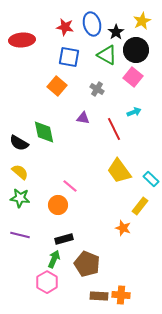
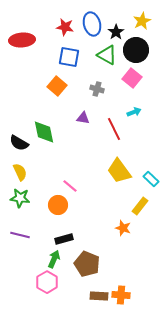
pink square: moved 1 px left, 1 px down
gray cross: rotated 16 degrees counterclockwise
yellow semicircle: rotated 24 degrees clockwise
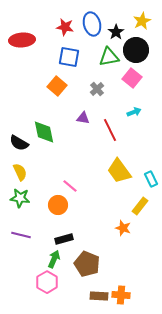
green triangle: moved 2 px right, 2 px down; rotated 40 degrees counterclockwise
gray cross: rotated 32 degrees clockwise
red line: moved 4 px left, 1 px down
cyan rectangle: rotated 21 degrees clockwise
purple line: moved 1 px right
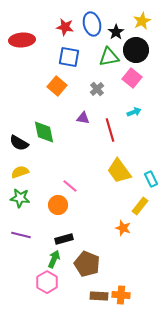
red line: rotated 10 degrees clockwise
yellow semicircle: rotated 84 degrees counterclockwise
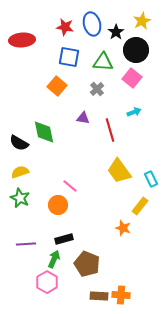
green triangle: moved 6 px left, 5 px down; rotated 15 degrees clockwise
green star: rotated 18 degrees clockwise
purple line: moved 5 px right, 9 px down; rotated 18 degrees counterclockwise
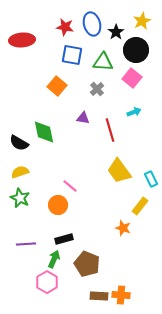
blue square: moved 3 px right, 2 px up
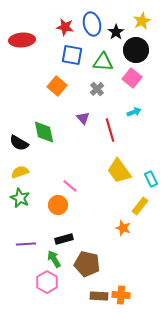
purple triangle: rotated 40 degrees clockwise
green arrow: rotated 54 degrees counterclockwise
brown pentagon: rotated 10 degrees counterclockwise
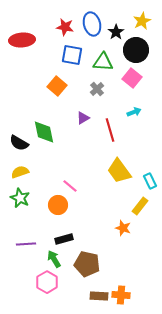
purple triangle: rotated 40 degrees clockwise
cyan rectangle: moved 1 px left, 2 px down
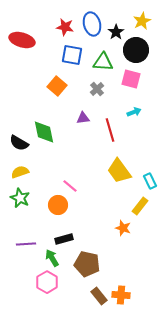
red ellipse: rotated 20 degrees clockwise
pink square: moved 1 px left, 1 px down; rotated 24 degrees counterclockwise
purple triangle: rotated 24 degrees clockwise
green arrow: moved 2 px left, 1 px up
brown rectangle: rotated 48 degrees clockwise
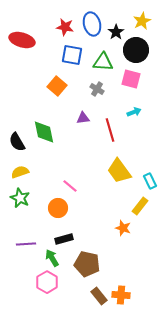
gray cross: rotated 16 degrees counterclockwise
black semicircle: moved 2 px left, 1 px up; rotated 30 degrees clockwise
orange circle: moved 3 px down
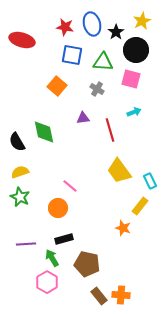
green star: moved 1 px up
